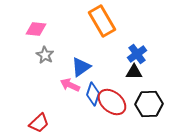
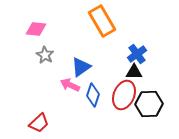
blue diamond: moved 1 px down
red ellipse: moved 12 px right, 7 px up; rotated 72 degrees clockwise
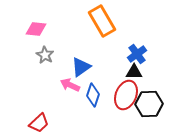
red ellipse: moved 2 px right
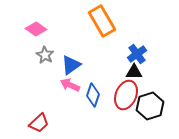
pink diamond: rotated 30 degrees clockwise
blue triangle: moved 10 px left, 2 px up
black hexagon: moved 1 px right, 2 px down; rotated 16 degrees counterclockwise
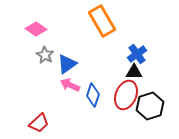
blue triangle: moved 4 px left, 1 px up
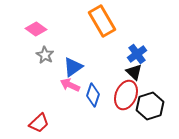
blue triangle: moved 6 px right, 3 px down
black triangle: rotated 42 degrees clockwise
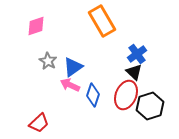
pink diamond: moved 3 px up; rotated 55 degrees counterclockwise
gray star: moved 3 px right, 6 px down
